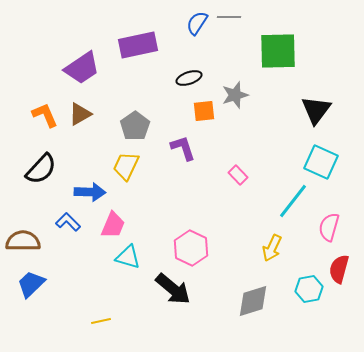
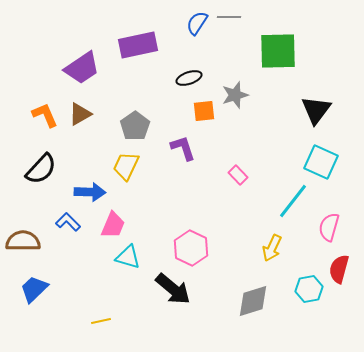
blue trapezoid: moved 3 px right, 5 px down
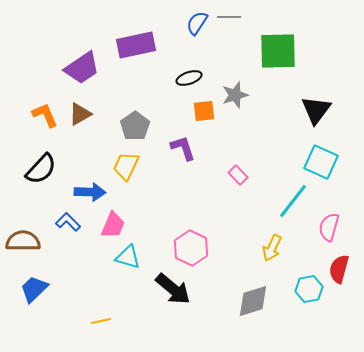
purple rectangle: moved 2 px left
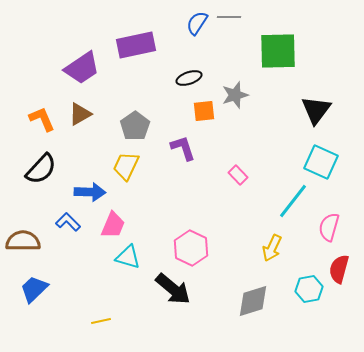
orange L-shape: moved 3 px left, 4 px down
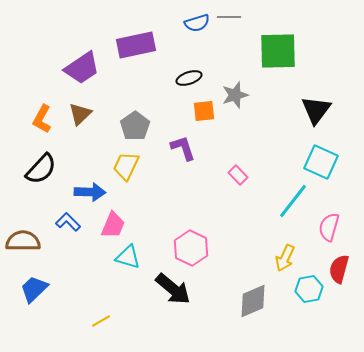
blue semicircle: rotated 140 degrees counterclockwise
brown triangle: rotated 15 degrees counterclockwise
orange L-shape: rotated 128 degrees counterclockwise
yellow arrow: moved 13 px right, 10 px down
gray diamond: rotated 6 degrees counterclockwise
yellow line: rotated 18 degrees counterclockwise
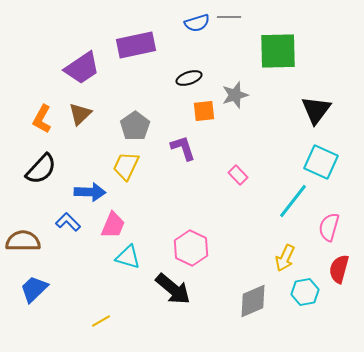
cyan hexagon: moved 4 px left, 3 px down
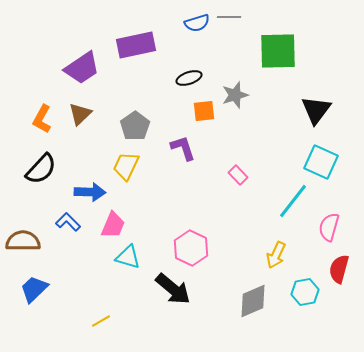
yellow arrow: moved 9 px left, 3 px up
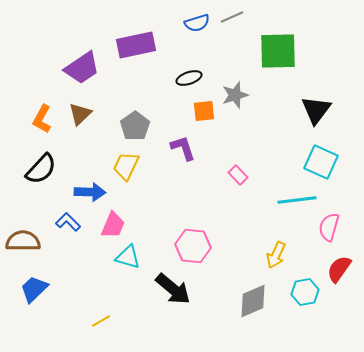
gray line: moved 3 px right; rotated 25 degrees counterclockwise
cyan line: moved 4 px right, 1 px up; rotated 45 degrees clockwise
pink hexagon: moved 2 px right, 2 px up; rotated 20 degrees counterclockwise
red semicircle: rotated 20 degrees clockwise
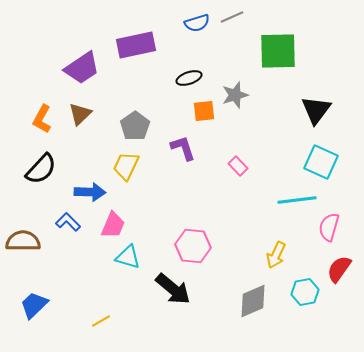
pink rectangle: moved 9 px up
blue trapezoid: moved 16 px down
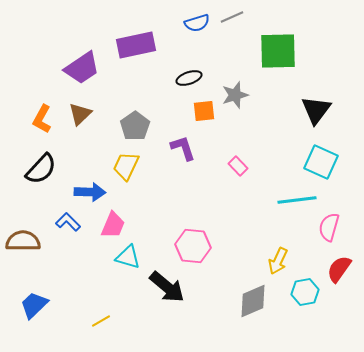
yellow arrow: moved 2 px right, 6 px down
black arrow: moved 6 px left, 2 px up
